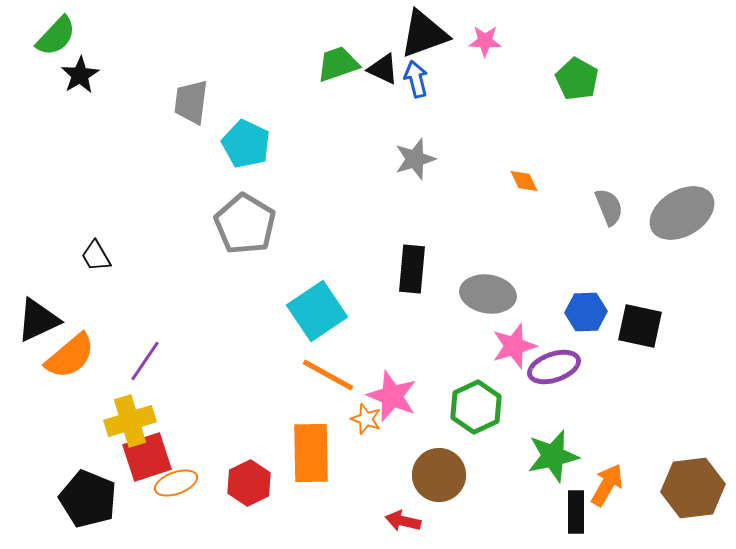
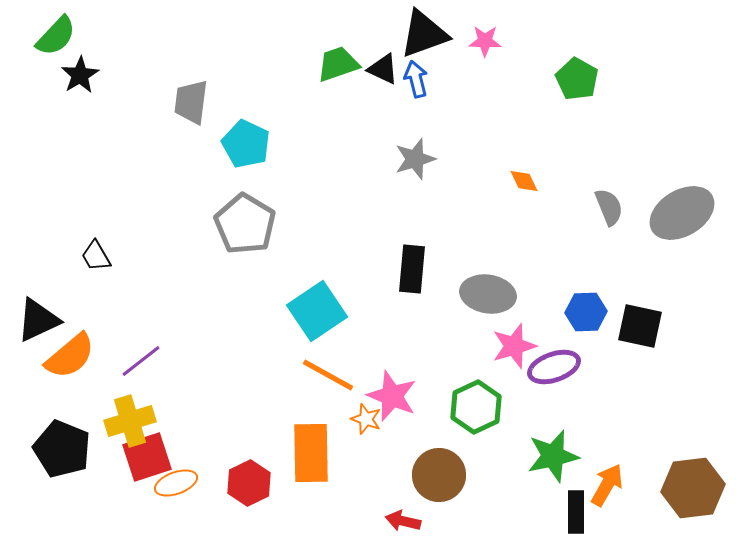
purple line at (145, 361): moved 4 px left; rotated 18 degrees clockwise
black pentagon at (88, 499): moved 26 px left, 50 px up
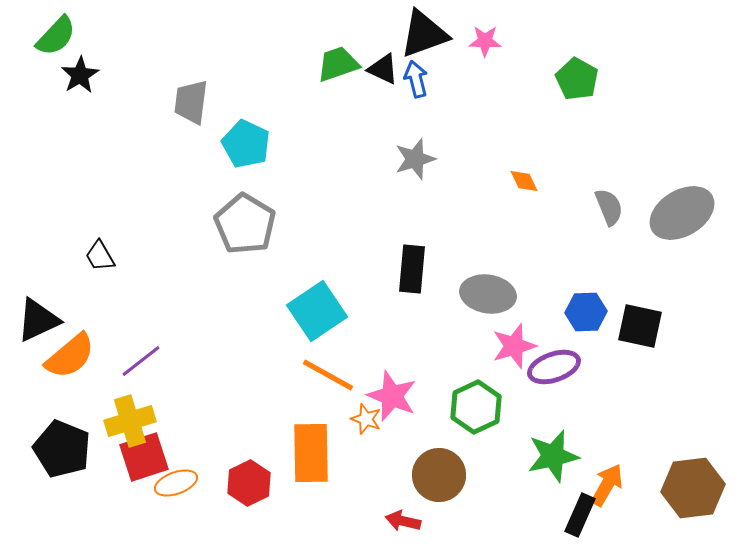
black trapezoid at (96, 256): moved 4 px right
red square at (147, 457): moved 3 px left
black rectangle at (576, 512): moved 4 px right, 3 px down; rotated 24 degrees clockwise
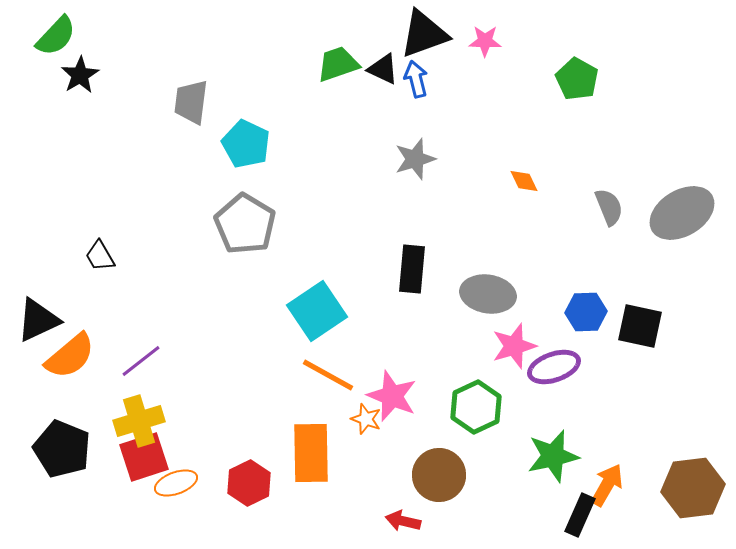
yellow cross at (130, 421): moved 9 px right
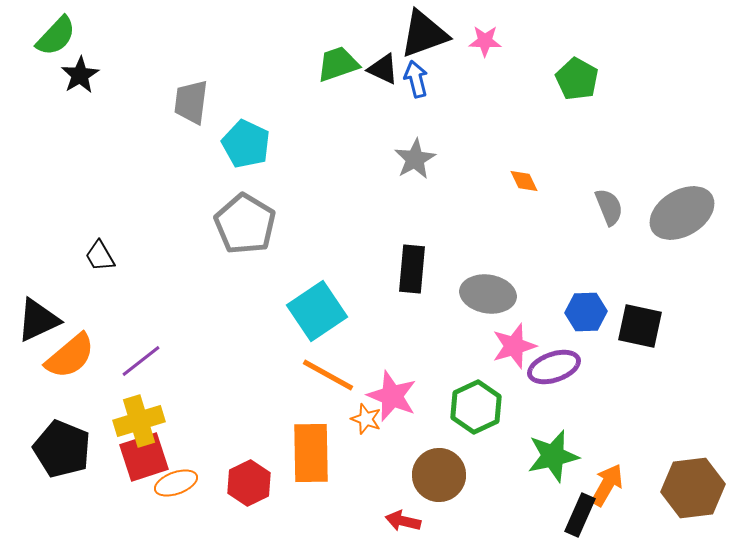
gray star at (415, 159): rotated 12 degrees counterclockwise
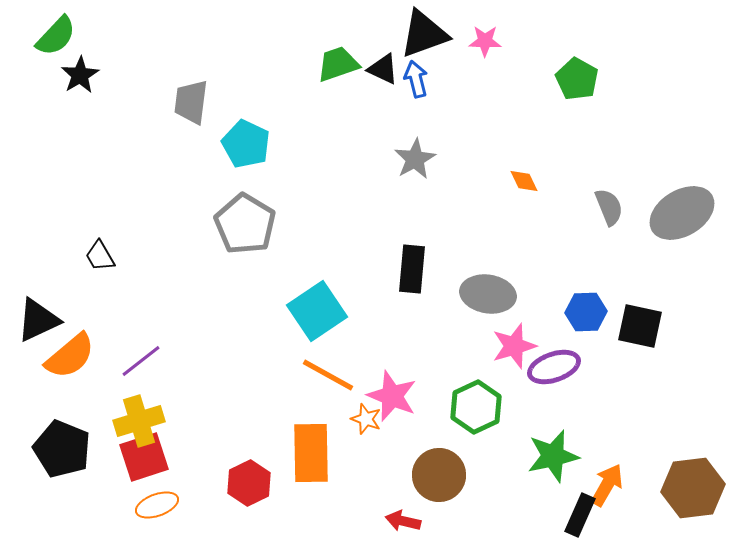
orange ellipse at (176, 483): moved 19 px left, 22 px down
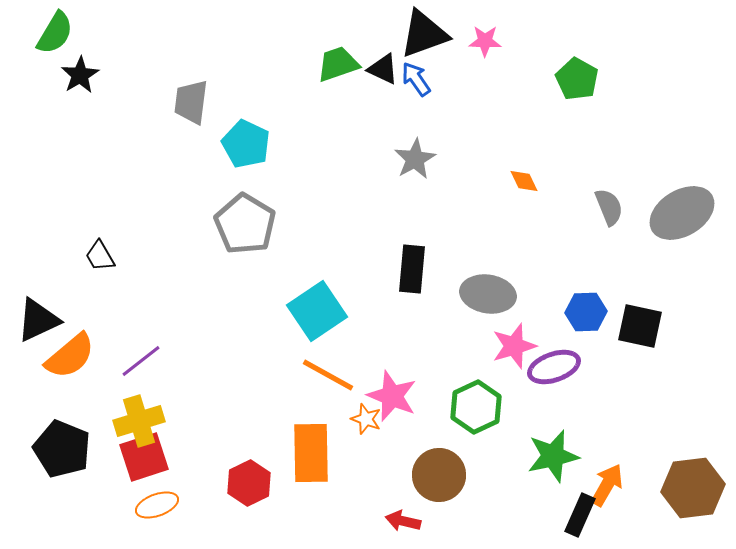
green semicircle at (56, 36): moved 1 px left, 3 px up; rotated 12 degrees counterclockwise
blue arrow at (416, 79): rotated 21 degrees counterclockwise
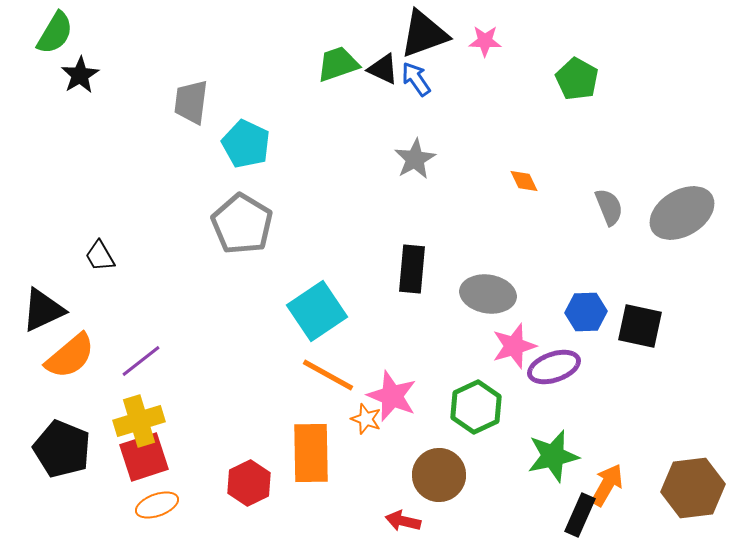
gray pentagon at (245, 224): moved 3 px left
black triangle at (38, 320): moved 5 px right, 10 px up
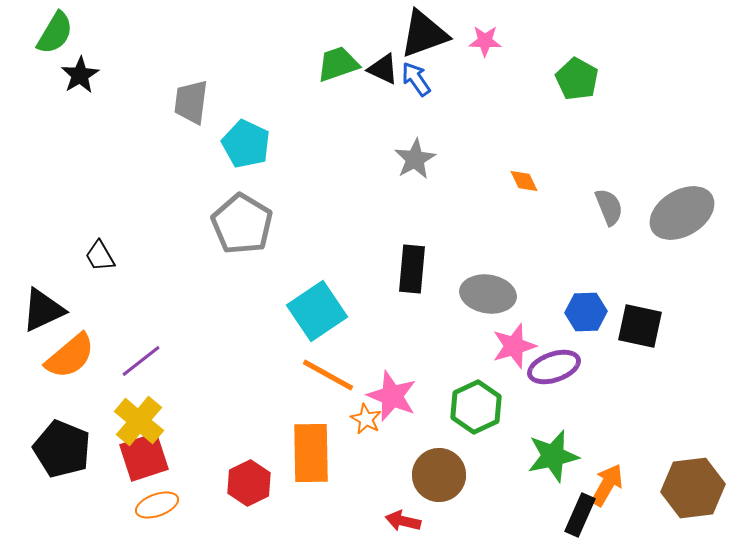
orange star at (366, 419): rotated 8 degrees clockwise
yellow cross at (139, 421): rotated 33 degrees counterclockwise
